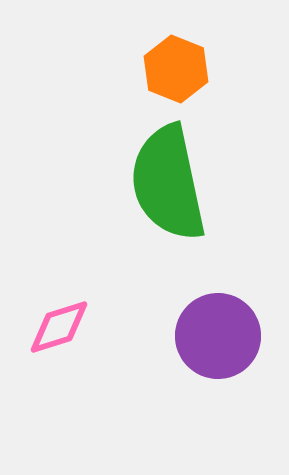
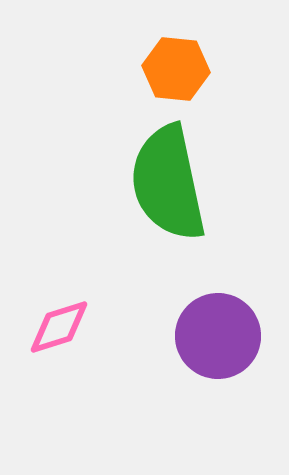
orange hexagon: rotated 16 degrees counterclockwise
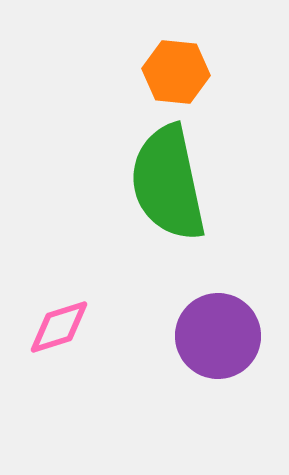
orange hexagon: moved 3 px down
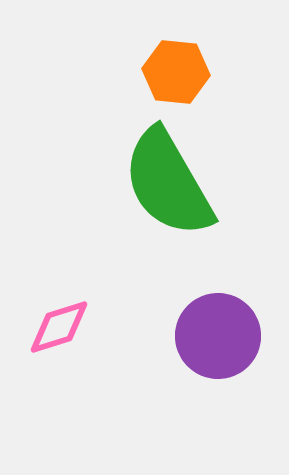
green semicircle: rotated 18 degrees counterclockwise
